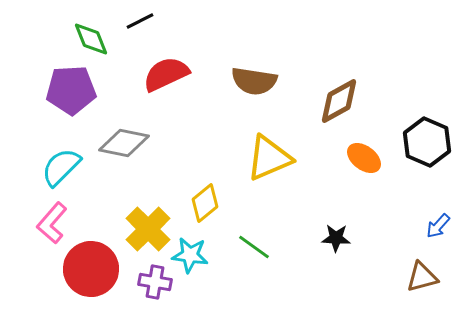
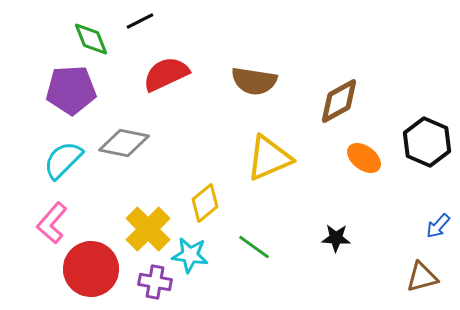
cyan semicircle: moved 2 px right, 7 px up
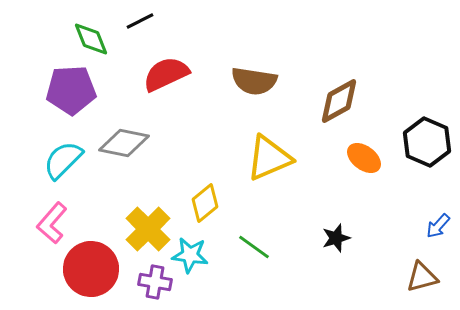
black star: rotated 20 degrees counterclockwise
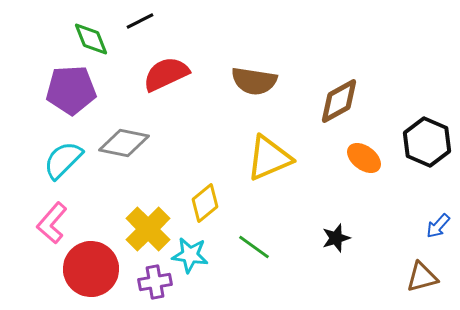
purple cross: rotated 20 degrees counterclockwise
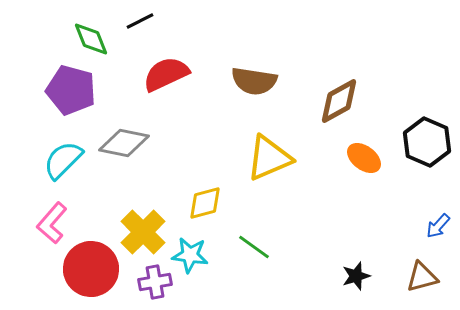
purple pentagon: rotated 18 degrees clockwise
yellow diamond: rotated 24 degrees clockwise
yellow cross: moved 5 px left, 3 px down
black star: moved 20 px right, 38 px down
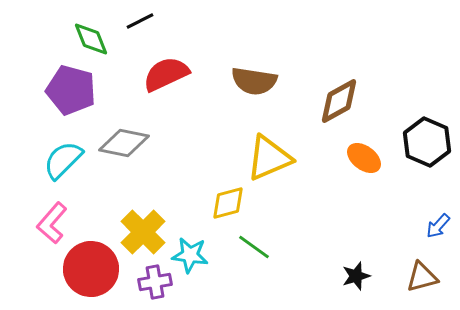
yellow diamond: moved 23 px right
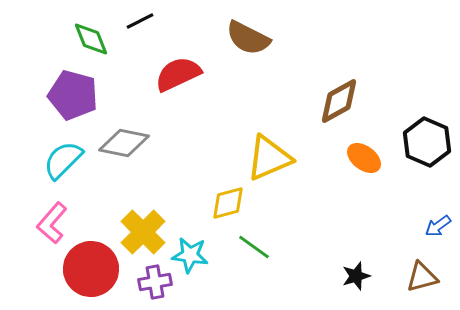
red semicircle: moved 12 px right
brown semicircle: moved 6 px left, 43 px up; rotated 18 degrees clockwise
purple pentagon: moved 2 px right, 5 px down
blue arrow: rotated 12 degrees clockwise
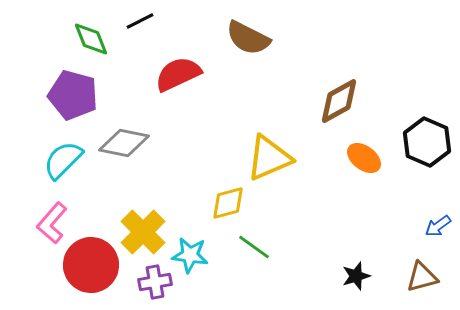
red circle: moved 4 px up
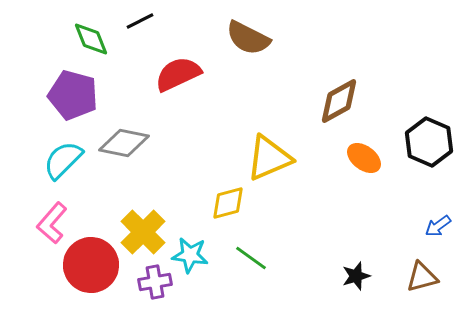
black hexagon: moved 2 px right
green line: moved 3 px left, 11 px down
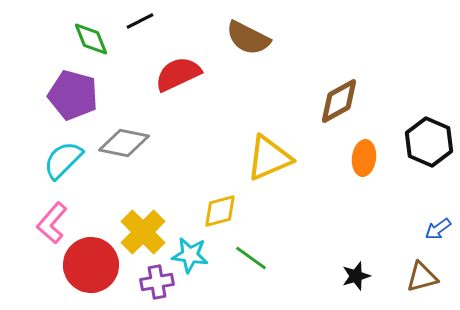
orange ellipse: rotated 60 degrees clockwise
yellow diamond: moved 8 px left, 8 px down
blue arrow: moved 3 px down
purple cross: moved 2 px right
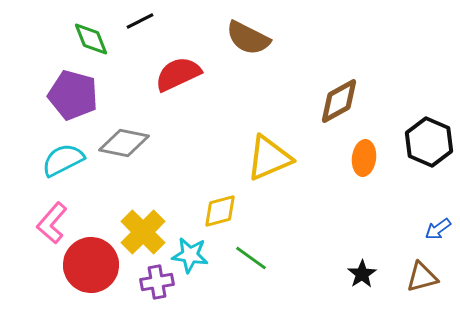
cyan semicircle: rotated 18 degrees clockwise
black star: moved 6 px right, 2 px up; rotated 16 degrees counterclockwise
